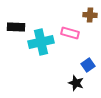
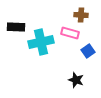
brown cross: moved 9 px left
blue square: moved 14 px up
black star: moved 3 px up
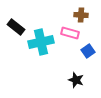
black rectangle: rotated 36 degrees clockwise
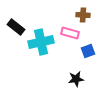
brown cross: moved 2 px right
blue square: rotated 16 degrees clockwise
black star: moved 1 px up; rotated 28 degrees counterclockwise
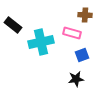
brown cross: moved 2 px right
black rectangle: moved 3 px left, 2 px up
pink rectangle: moved 2 px right
blue square: moved 6 px left, 4 px down
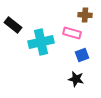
black star: rotated 21 degrees clockwise
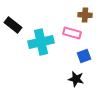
blue square: moved 2 px right, 1 px down
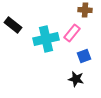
brown cross: moved 5 px up
pink rectangle: rotated 66 degrees counterclockwise
cyan cross: moved 5 px right, 3 px up
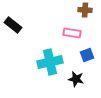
pink rectangle: rotated 60 degrees clockwise
cyan cross: moved 4 px right, 23 px down
blue square: moved 3 px right, 1 px up
